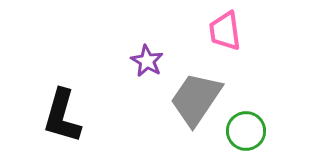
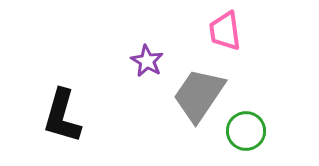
gray trapezoid: moved 3 px right, 4 px up
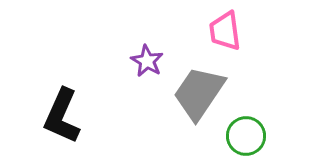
gray trapezoid: moved 2 px up
black L-shape: rotated 8 degrees clockwise
green circle: moved 5 px down
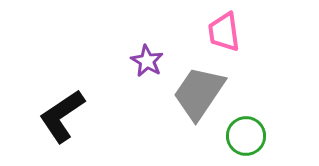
pink trapezoid: moved 1 px left, 1 px down
black L-shape: rotated 32 degrees clockwise
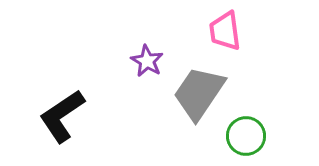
pink trapezoid: moved 1 px right, 1 px up
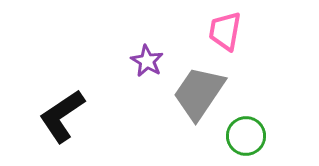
pink trapezoid: rotated 18 degrees clockwise
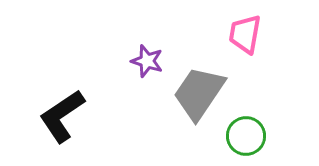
pink trapezoid: moved 20 px right, 3 px down
purple star: rotated 12 degrees counterclockwise
